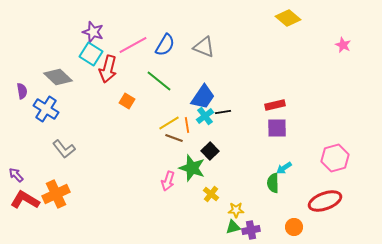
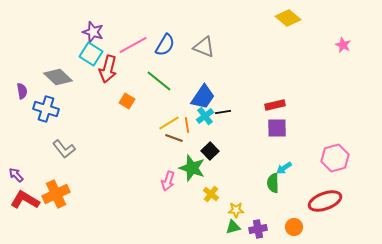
blue cross: rotated 15 degrees counterclockwise
purple cross: moved 7 px right, 1 px up
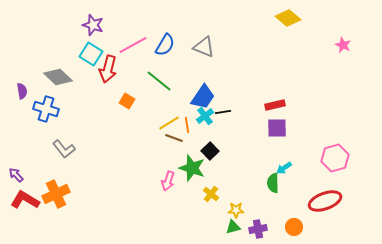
purple star: moved 7 px up
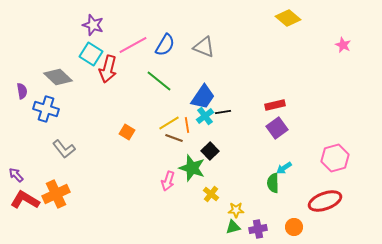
orange square: moved 31 px down
purple square: rotated 35 degrees counterclockwise
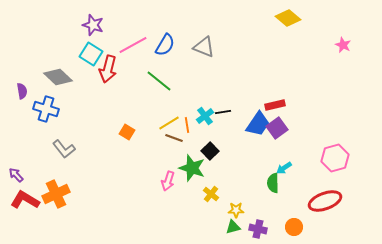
blue trapezoid: moved 55 px right, 27 px down
purple cross: rotated 24 degrees clockwise
